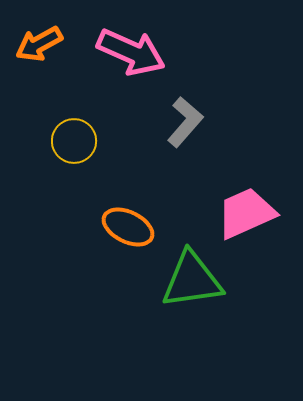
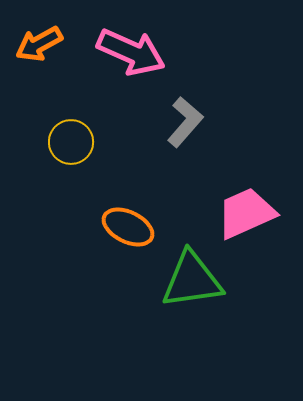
yellow circle: moved 3 px left, 1 px down
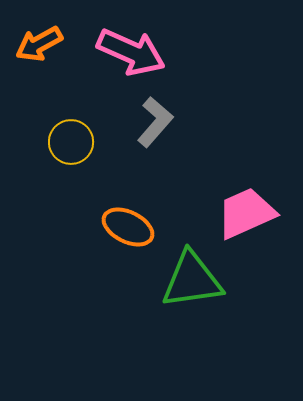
gray L-shape: moved 30 px left
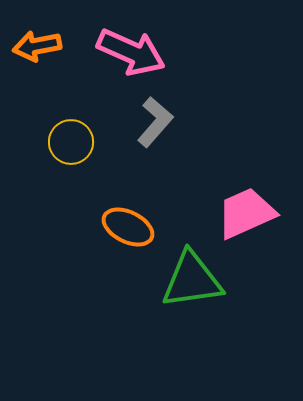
orange arrow: moved 2 px left, 2 px down; rotated 18 degrees clockwise
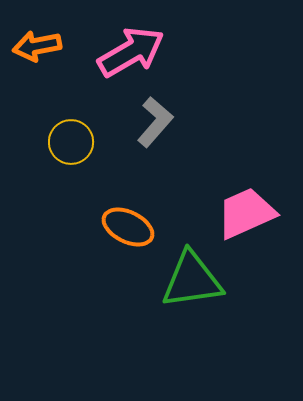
pink arrow: rotated 54 degrees counterclockwise
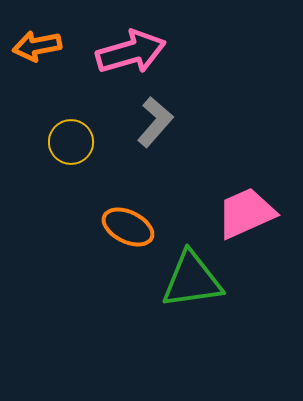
pink arrow: rotated 14 degrees clockwise
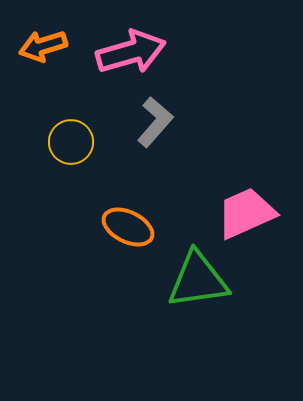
orange arrow: moved 6 px right; rotated 6 degrees counterclockwise
green triangle: moved 6 px right
